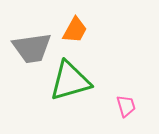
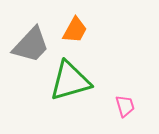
gray trapezoid: moved 1 px left, 3 px up; rotated 39 degrees counterclockwise
pink trapezoid: moved 1 px left
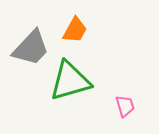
gray trapezoid: moved 3 px down
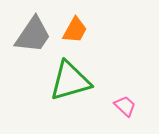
gray trapezoid: moved 2 px right, 13 px up; rotated 9 degrees counterclockwise
pink trapezoid: rotated 30 degrees counterclockwise
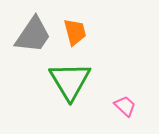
orange trapezoid: moved 2 px down; rotated 44 degrees counterclockwise
green triangle: rotated 45 degrees counterclockwise
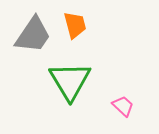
orange trapezoid: moved 7 px up
pink trapezoid: moved 2 px left
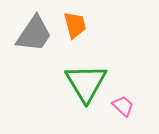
gray trapezoid: moved 1 px right, 1 px up
green triangle: moved 16 px right, 2 px down
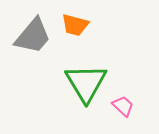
orange trapezoid: rotated 120 degrees clockwise
gray trapezoid: moved 1 px left, 2 px down; rotated 6 degrees clockwise
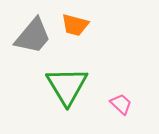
green triangle: moved 19 px left, 3 px down
pink trapezoid: moved 2 px left, 2 px up
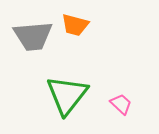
gray trapezoid: rotated 45 degrees clockwise
green triangle: moved 9 px down; rotated 9 degrees clockwise
